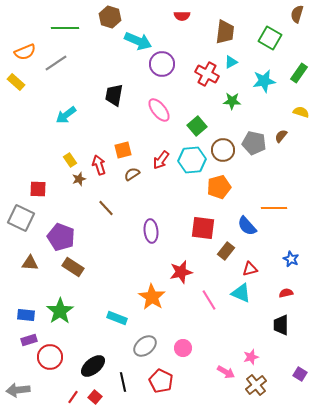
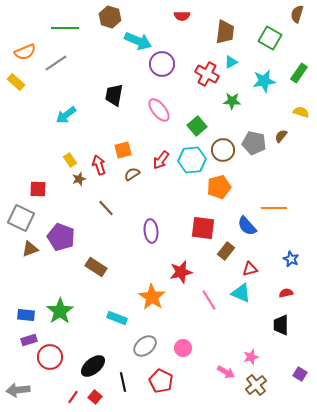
brown triangle at (30, 263): moved 14 px up; rotated 24 degrees counterclockwise
brown rectangle at (73, 267): moved 23 px right
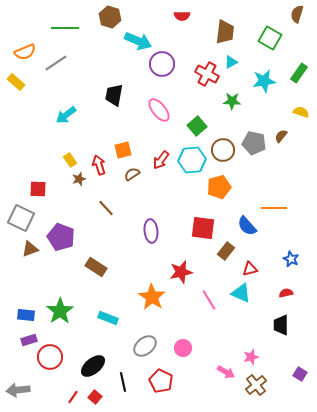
cyan rectangle at (117, 318): moved 9 px left
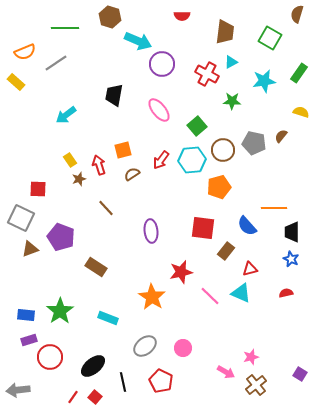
pink line at (209, 300): moved 1 px right, 4 px up; rotated 15 degrees counterclockwise
black trapezoid at (281, 325): moved 11 px right, 93 px up
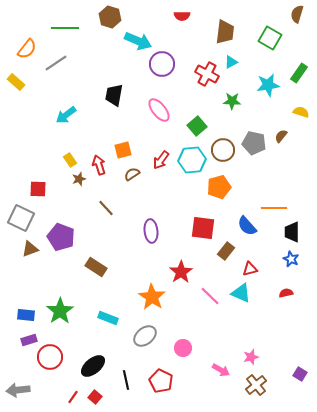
orange semicircle at (25, 52): moved 2 px right, 3 px up; rotated 30 degrees counterclockwise
cyan star at (264, 81): moved 4 px right, 4 px down
red star at (181, 272): rotated 20 degrees counterclockwise
gray ellipse at (145, 346): moved 10 px up
pink arrow at (226, 372): moved 5 px left, 2 px up
black line at (123, 382): moved 3 px right, 2 px up
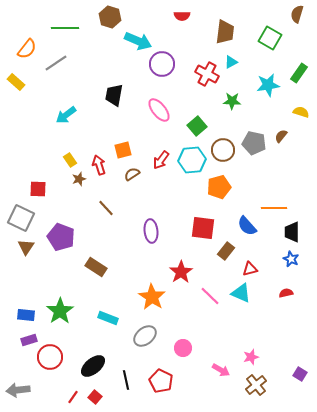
brown triangle at (30, 249): moved 4 px left, 2 px up; rotated 36 degrees counterclockwise
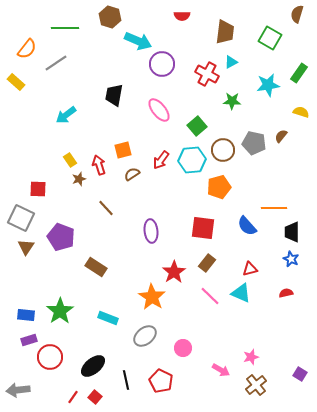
brown rectangle at (226, 251): moved 19 px left, 12 px down
red star at (181, 272): moved 7 px left
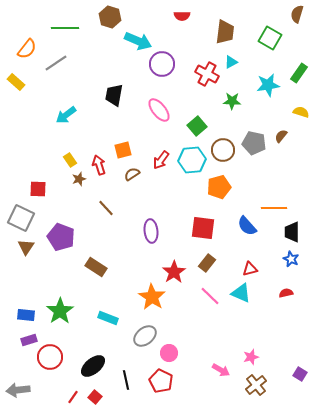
pink circle at (183, 348): moved 14 px left, 5 px down
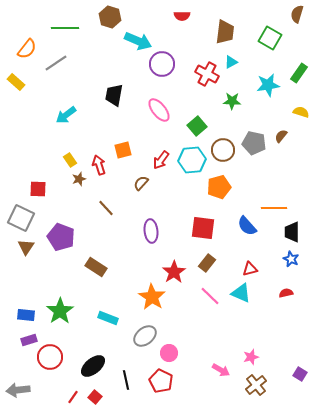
brown semicircle at (132, 174): moved 9 px right, 9 px down; rotated 14 degrees counterclockwise
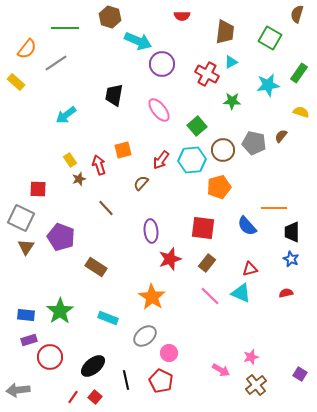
red star at (174, 272): moved 4 px left, 13 px up; rotated 15 degrees clockwise
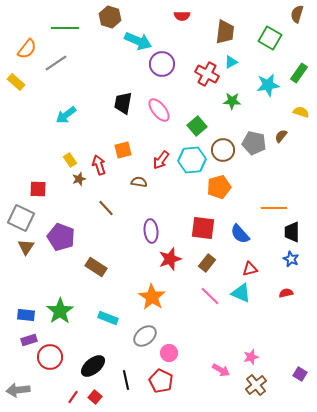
black trapezoid at (114, 95): moved 9 px right, 8 px down
brown semicircle at (141, 183): moved 2 px left, 1 px up; rotated 56 degrees clockwise
blue semicircle at (247, 226): moved 7 px left, 8 px down
